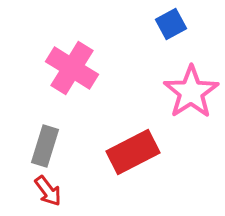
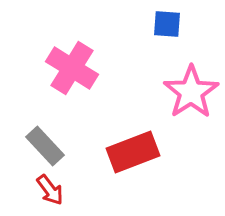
blue square: moved 4 px left; rotated 32 degrees clockwise
gray rectangle: rotated 60 degrees counterclockwise
red rectangle: rotated 6 degrees clockwise
red arrow: moved 2 px right, 1 px up
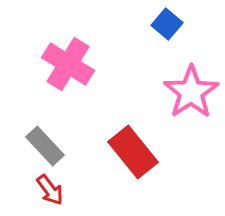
blue square: rotated 36 degrees clockwise
pink cross: moved 4 px left, 4 px up
red rectangle: rotated 72 degrees clockwise
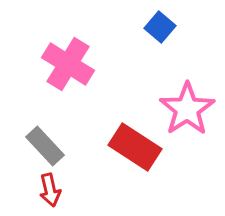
blue square: moved 7 px left, 3 px down
pink star: moved 4 px left, 17 px down
red rectangle: moved 2 px right, 5 px up; rotated 18 degrees counterclockwise
red arrow: rotated 24 degrees clockwise
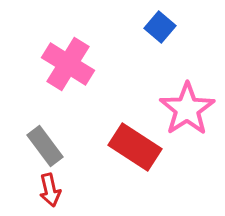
gray rectangle: rotated 6 degrees clockwise
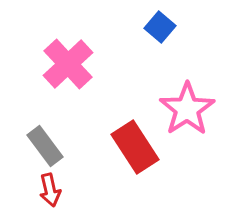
pink cross: rotated 15 degrees clockwise
red rectangle: rotated 24 degrees clockwise
